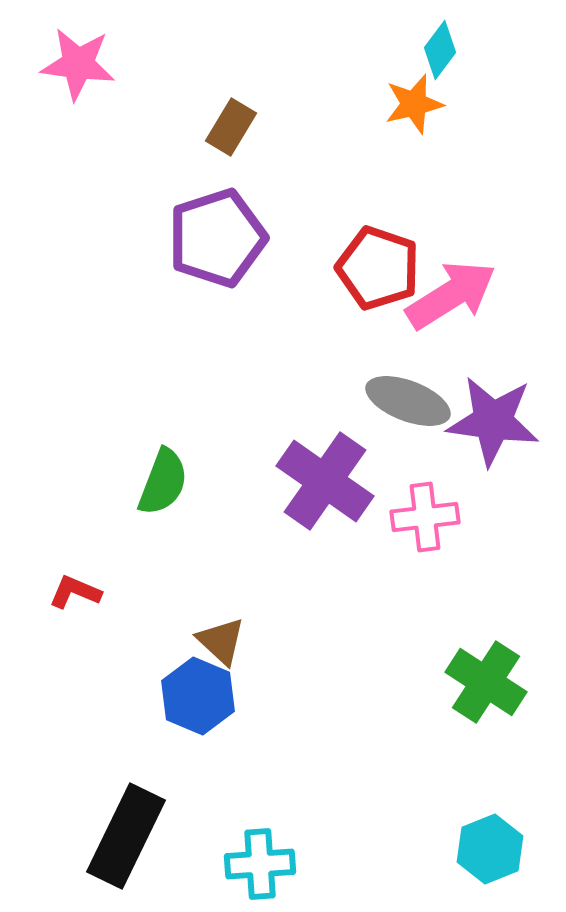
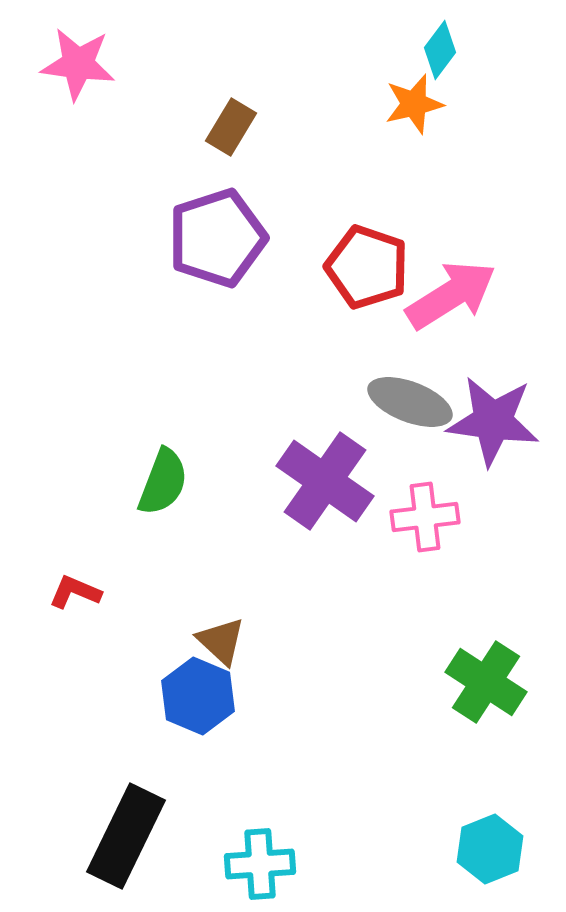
red pentagon: moved 11 px left, 1 px up
gray ellipse: moved 2 px right, 1 px down
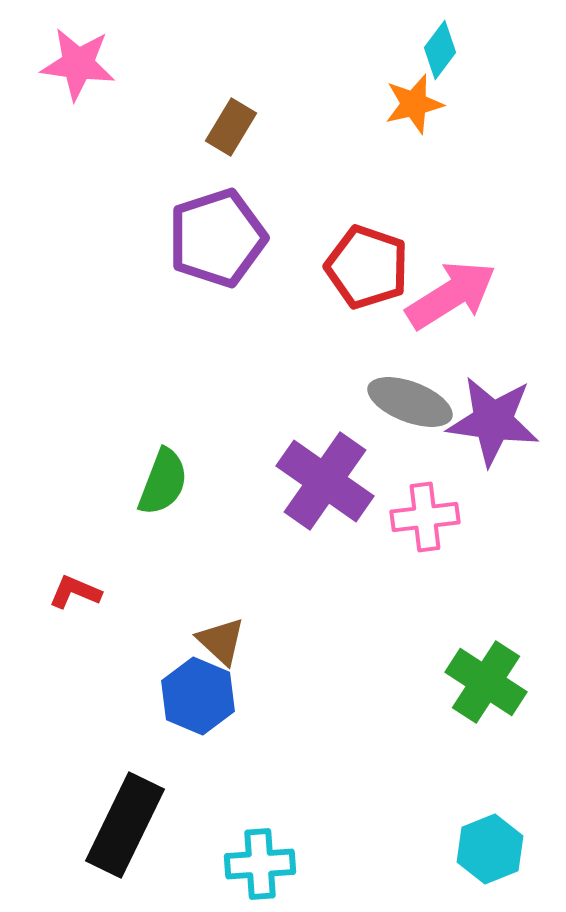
black rectangle: moved 1 px left, 11 px up
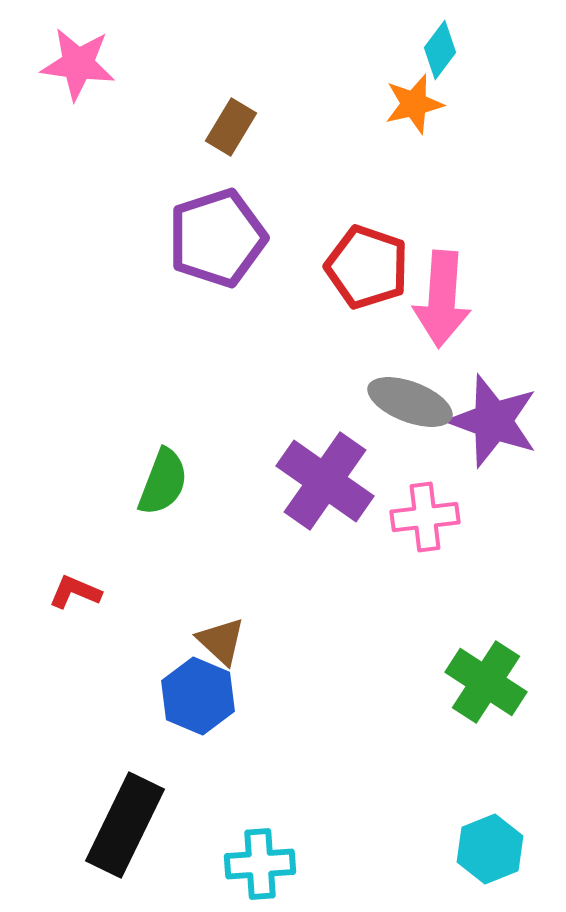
pink arrow: moved 9 px left, 4 px down; rotated 126 degrees clockwise
purple star: rotated 12 degrees clockwise
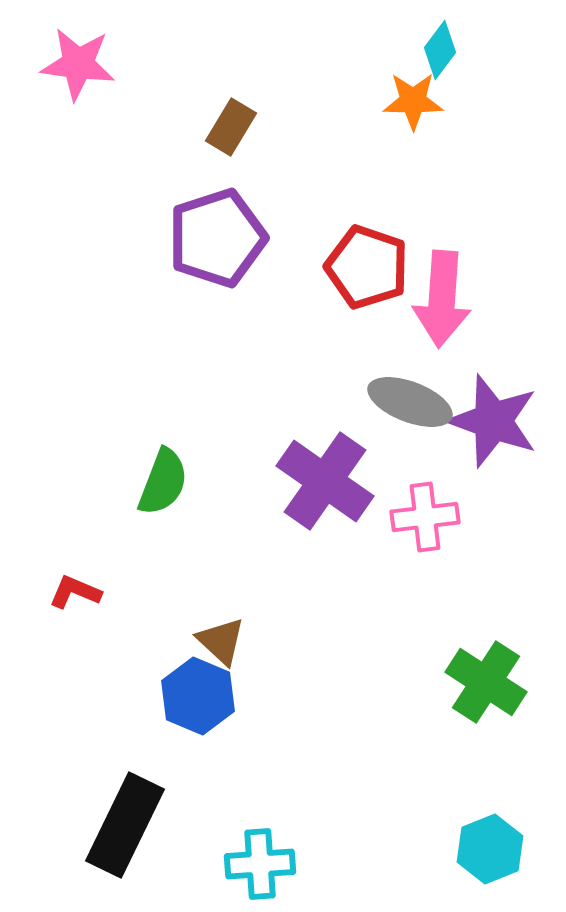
orange star: moved 1 px left, 3 px up; rotated 14 degrees clockwise
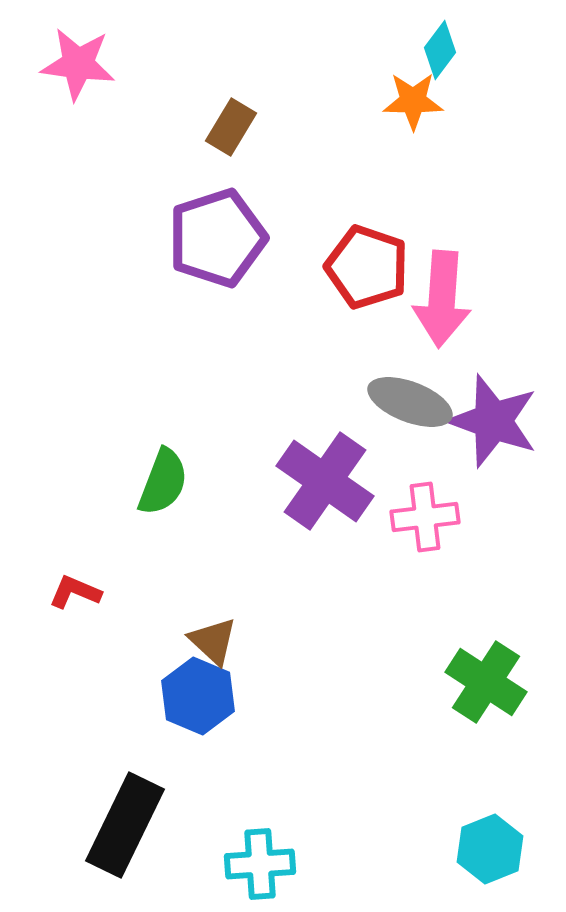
brown triangle: moved 8 px left
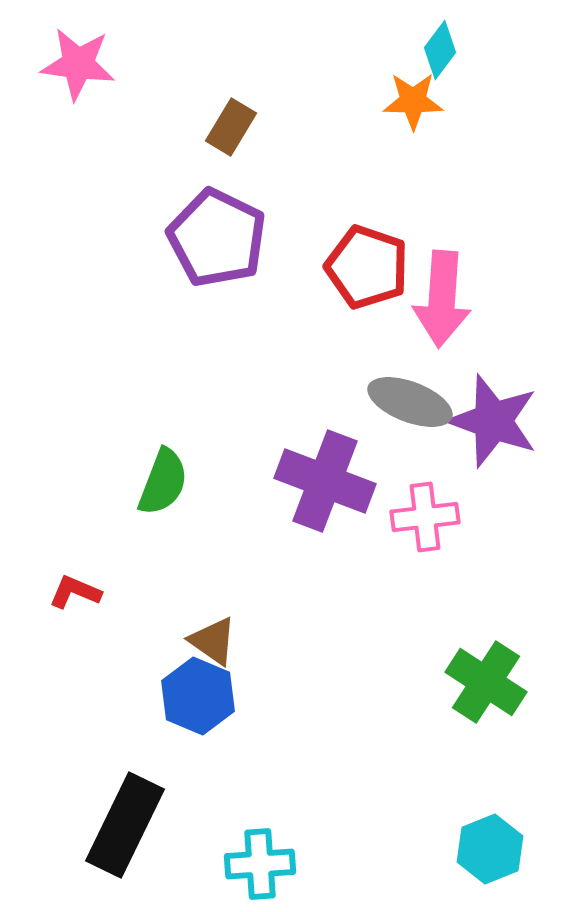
purple pentagon: rotated 28 degrees counterclockwise
purple cross: rotated 14 degrees counterclockwise
brown triangle: rotated 8 degrees counterclockwise
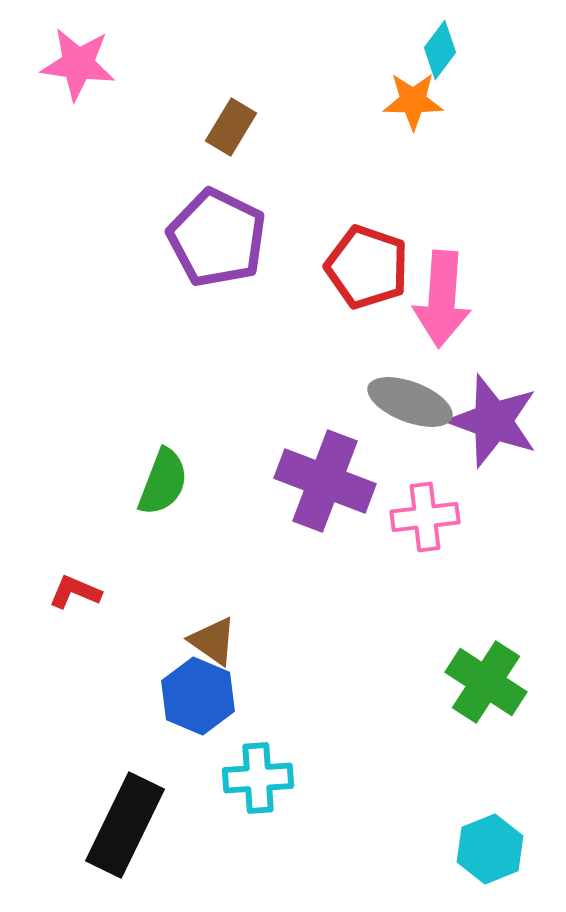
cyan cross: moved 2 px left, 86 px up
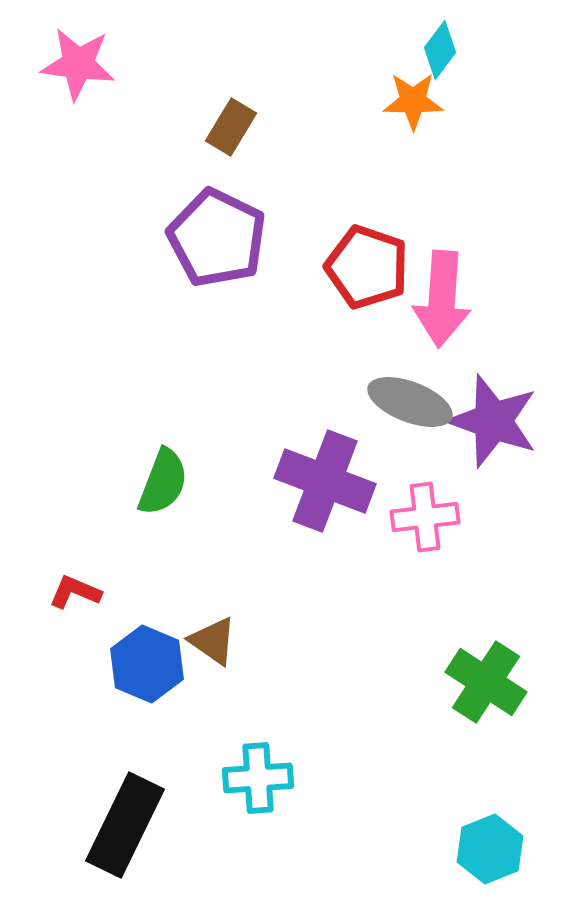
blue hexagon: moved 51 px left, 32 px up
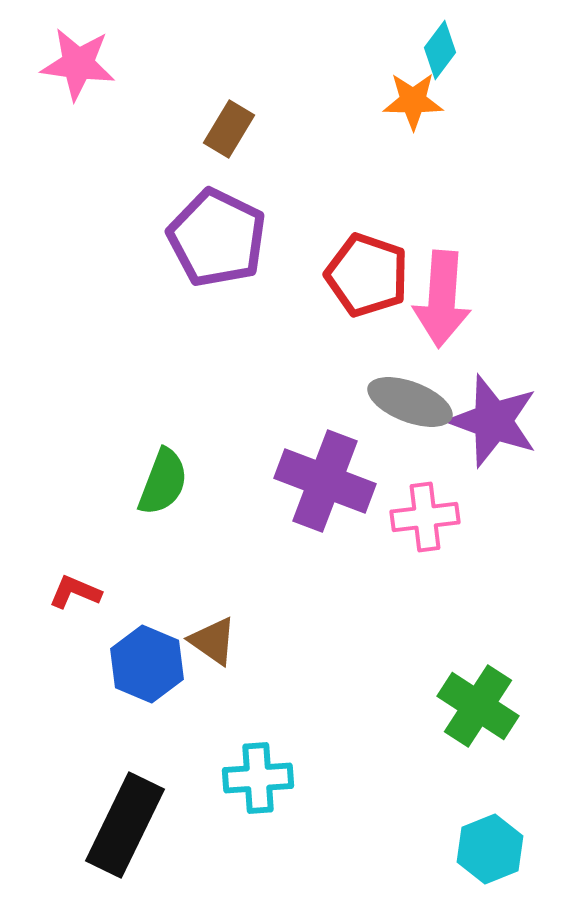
brown rectangle: moved 2 px left, 2 px down
red pentagon: moved 8 px down
green cross: moved 8 px left, 24 px down
